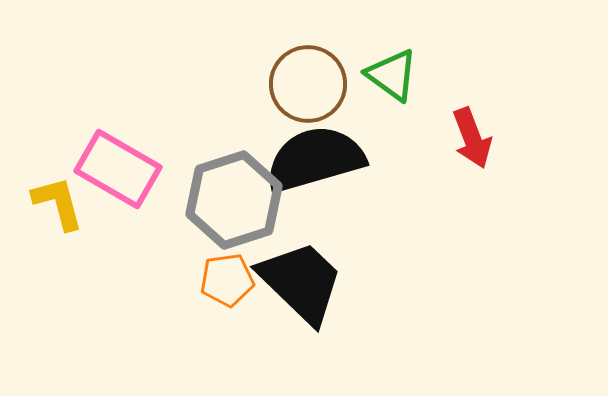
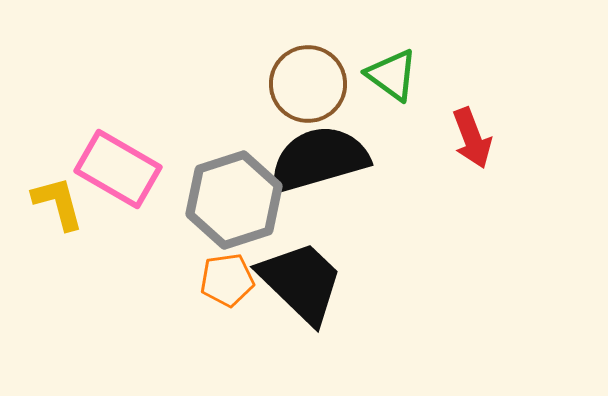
black semicircle: moved 4 px right
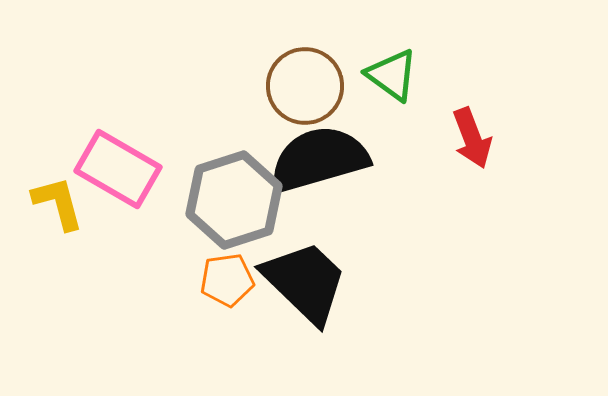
brown circle: moved 3 px left, 2 px down
black trapezoid: moved 4 px right
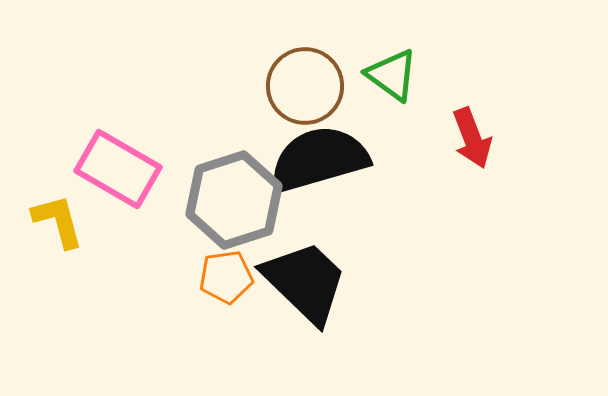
yellow L-shape: moved 18 px down
orange pentagon: moved 1 px left, 3 px up
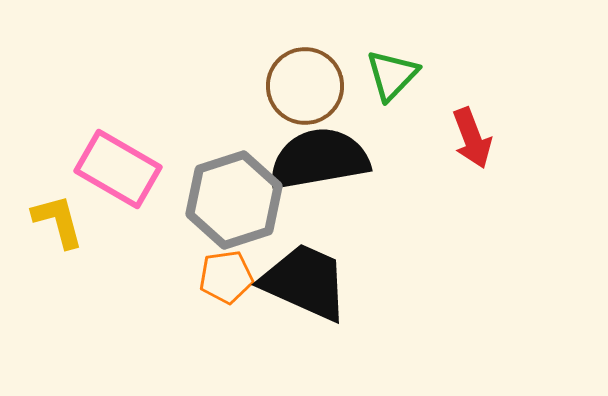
green triangle: rotated 38 degrees clockwise
black semicircle: rotated 6 degrees clockwise
black trapezoid: rotated 20 degrees counterclockwise
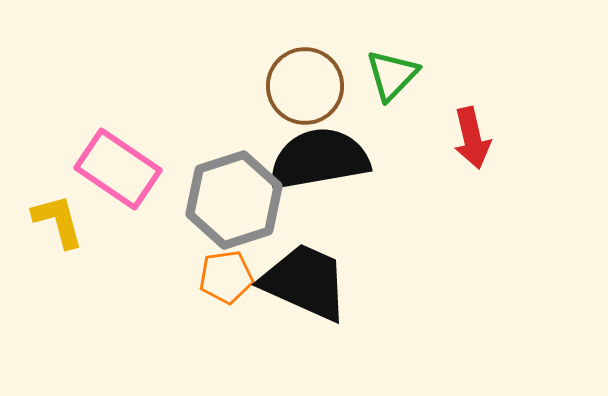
red arrow: rotated 8 degrees clockwise
pink rectangle: rotated 4 degrees clockwise
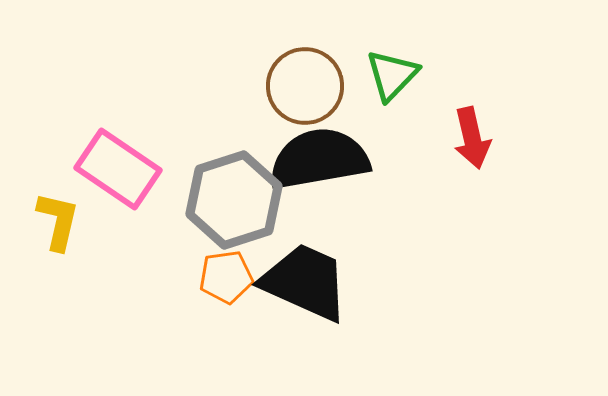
yellow L-shape: rotated 28 degrees clockwise
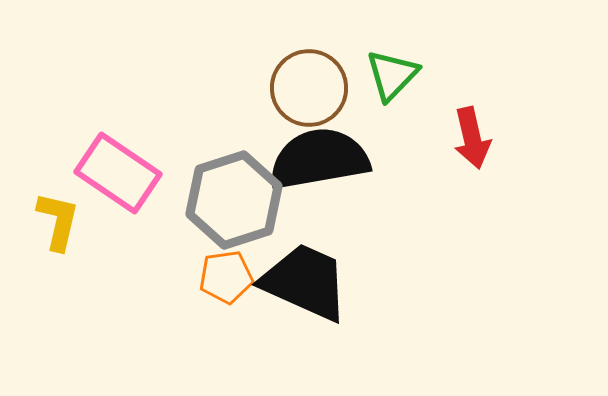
brown circle: moved 4 px right, 2 px down
pink rectangle: moved 4 px down
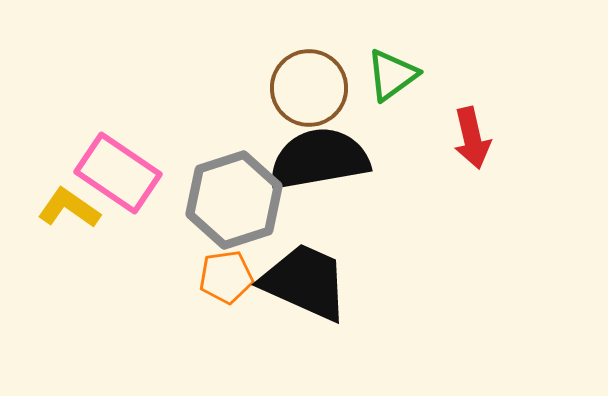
green triangle: rotated 10 degrees clockwise
yellow L-shape: moved 11 px right, 13 px up; rotated 68 degrees counterclockwise
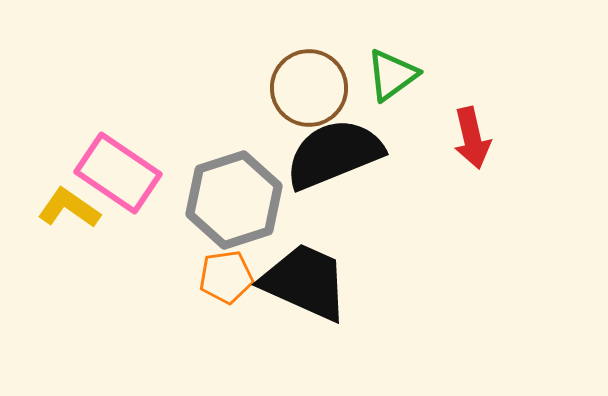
black semicircle: moved 15 px right, 5 px up; rotated 12 degrees counterclockwise
